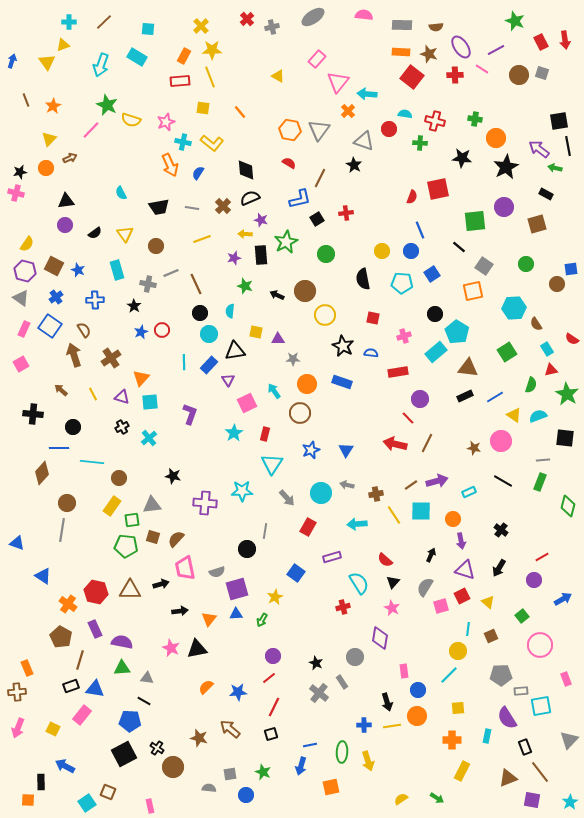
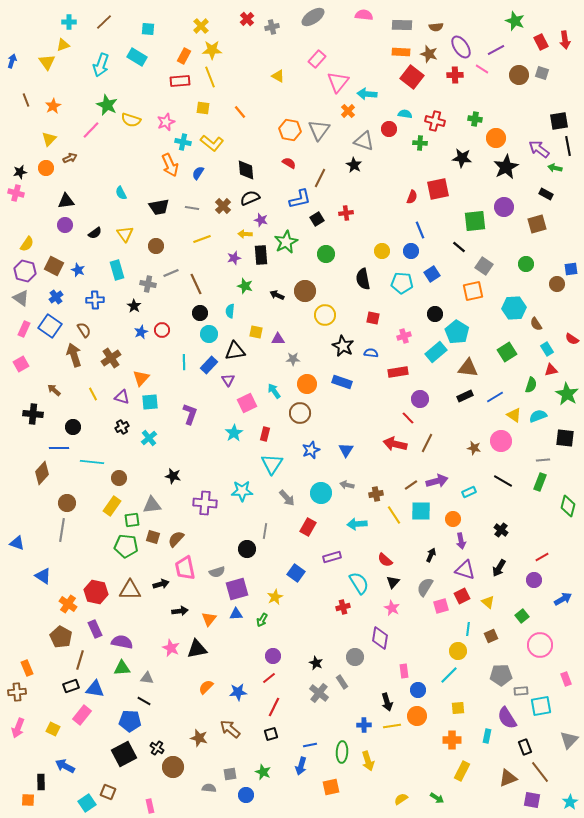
brown arrow at (61, 390): moved 7 px left
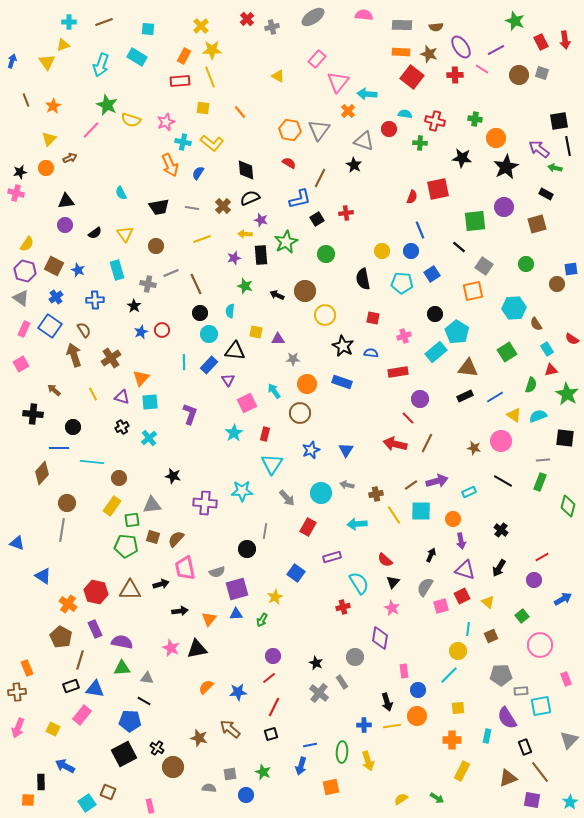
brown line at (104, 22): rotated 24 degrees clockwise
black triangle at (235, 351): rotated 15 degrees clockwise
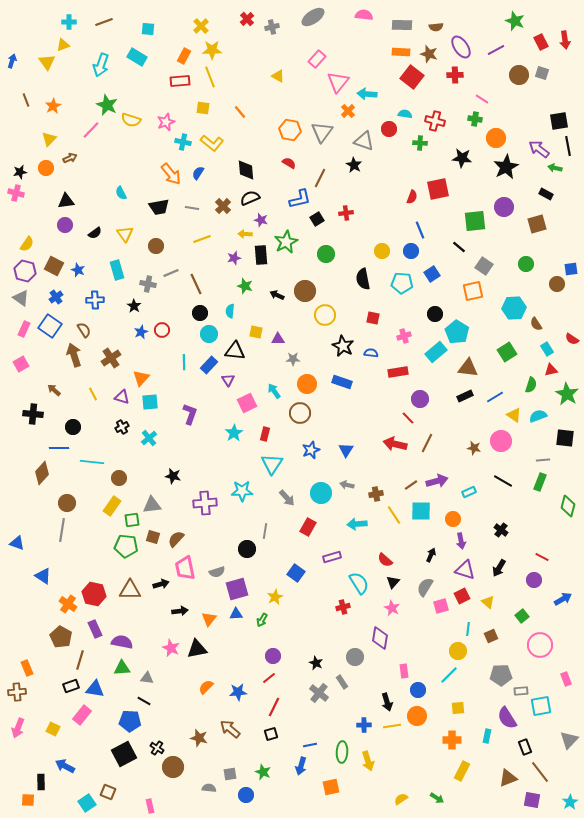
pink line at (482, 69): moved 30 px down
gray triangle at (319, 130): moved 3 px right, 2 px down
orange arrow at (170, 165): moved 1 px right, 9 px down; rotated 15 degrees counterclockwise
purple cross at (205, 503): rotated 10 degrees counterclockwise
red line at (542, 557): rotated 56 degrees clockwise
red hexagon at (96, 592): moved 2 px left, 2 px down
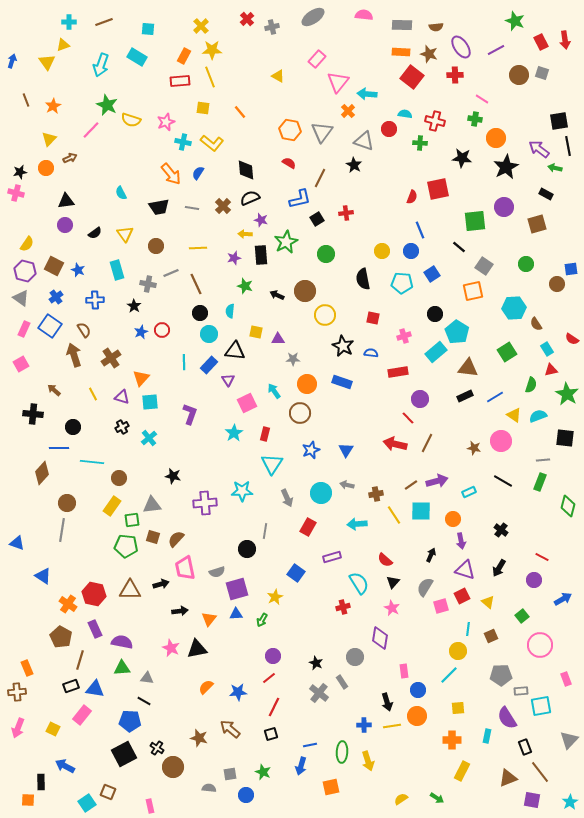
yellow line at (202, 239): moved 4 px left, 9 px down; rotated 18 degrees clockwise
gray arrow at (287, 498): rotated 18 degrees clockwise
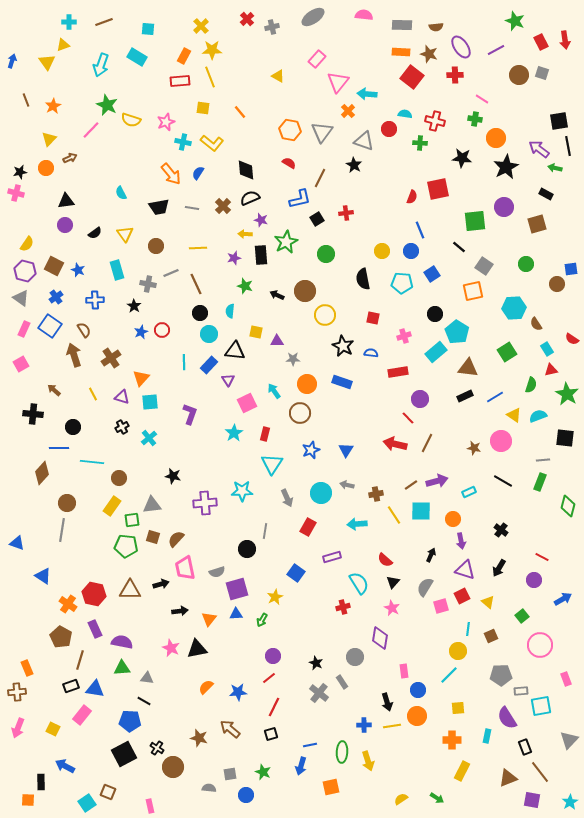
purple triangle at (278, 339): moved 1 px left, 2 px down
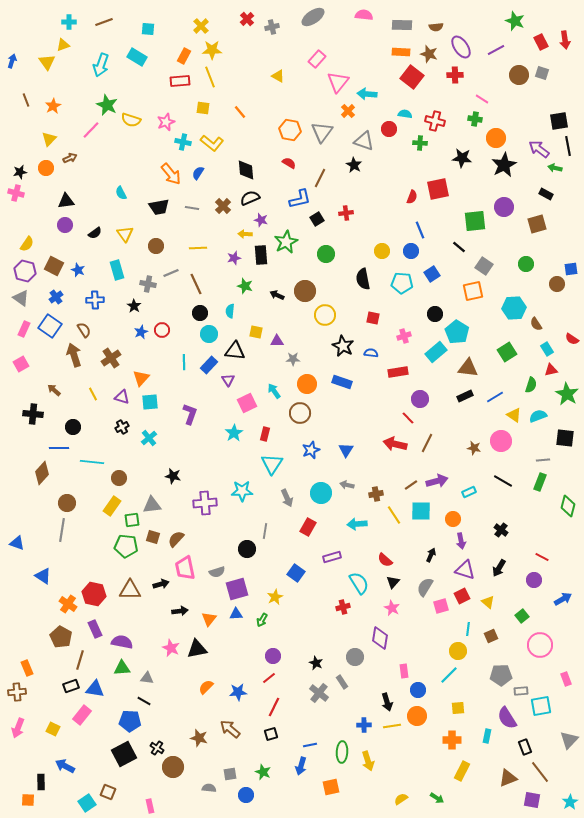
black star at (506, 167): moved 2 px left, 2 px up
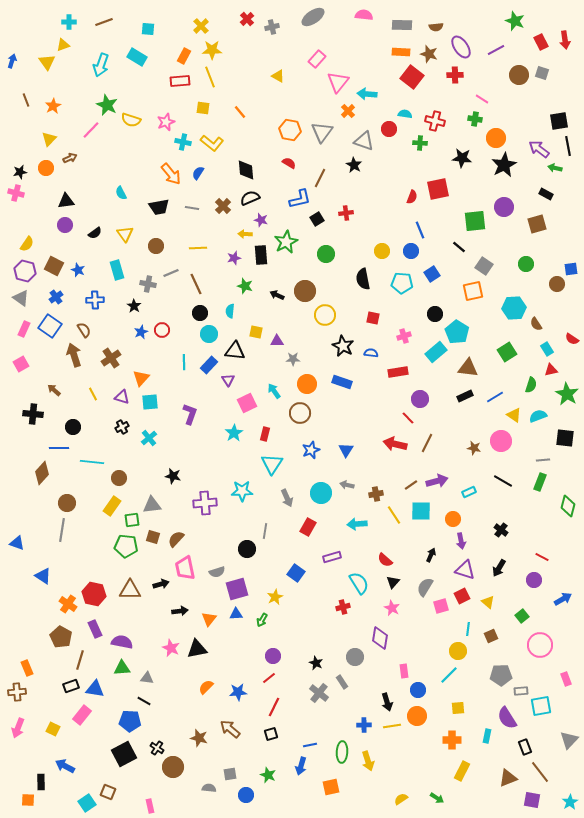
green star at (263, 772): moved 5 px right, 3 px down
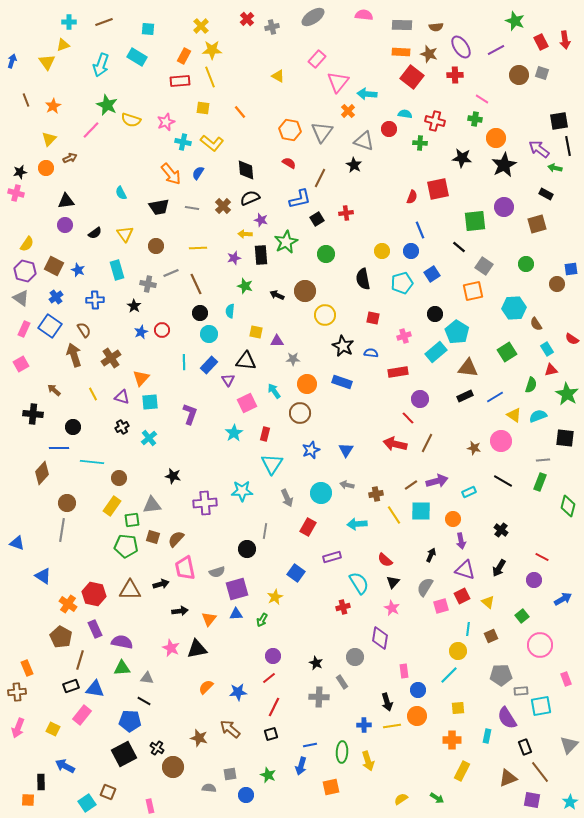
cyan pentagon at (402, 283): rotated 20 degrees counterclockwise
black triangle at (235, 351): moved 11 px right, 10 px down
gray cross at (319, 693): moved 4 px down; rotated 36 degrees counterclockwise
gray triangle at (569, 740): moved 5 px down
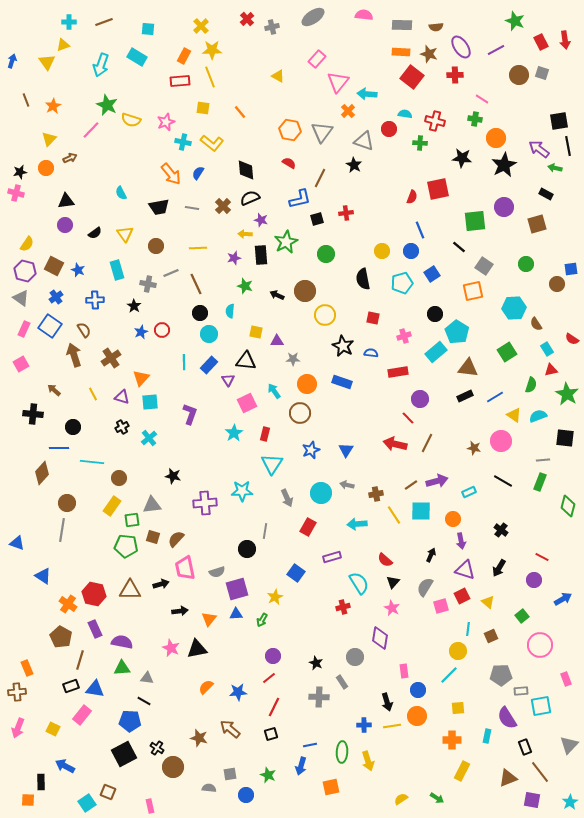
black square at (317, 219): rotated 16 degrees clockwise
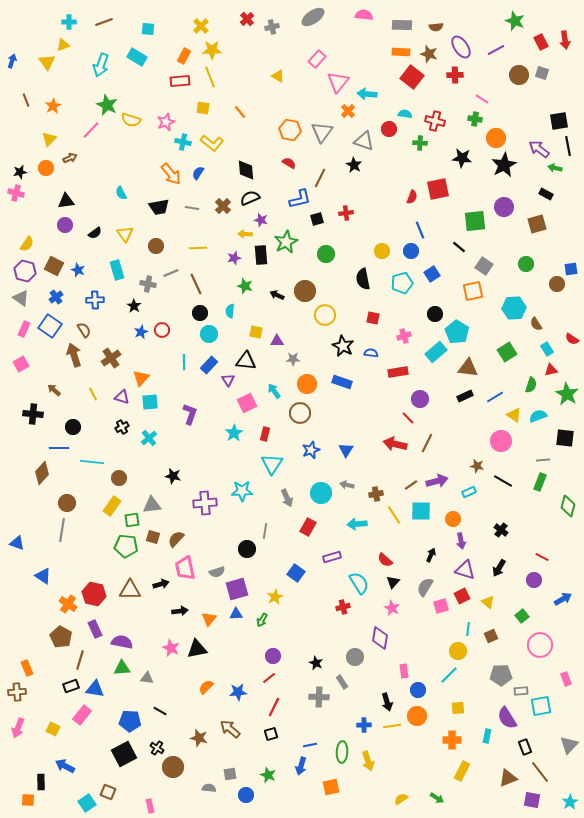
brown star at (474, 448): moved 3 px right, 18 px down
black line at (144, 701): moved 16 px right, 10 px down
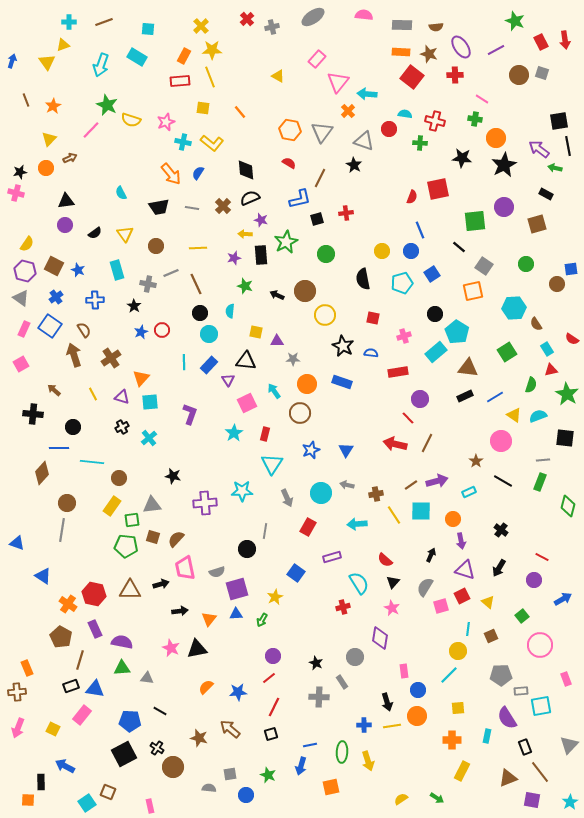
brown star at (477, 466): moved 1 px left, 5 px up; rotated 24 degrees clockwise
